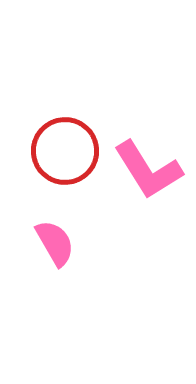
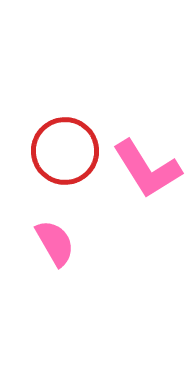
pink L-shape: moved 1 px left, 1 px up
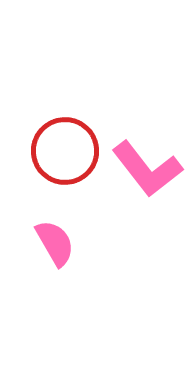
pink L-shape: rotated 6 degrees counterclockwise
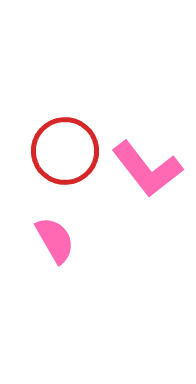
pink semicircle: moved 3 px up
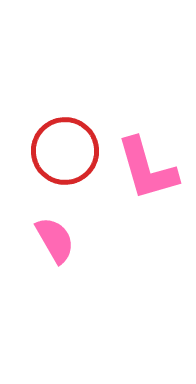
pink L-shape: rotated 22 degrees clockwise
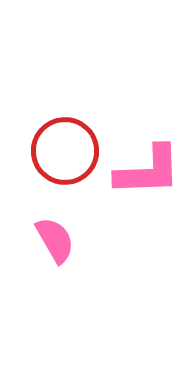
pink L-shape: moved 1 px right, 2 px down; rotated 76 degrees counterclockwise
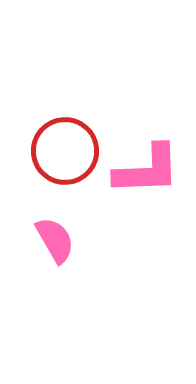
pink L-shape: moved 1 px left, 1 px up
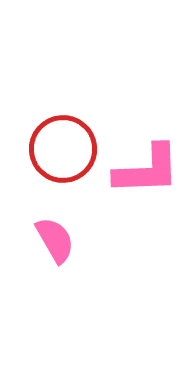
red circle: moved 2 px left, 2 px up
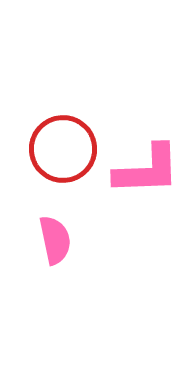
pink semicircle: rotated 18 degrees clockwise
